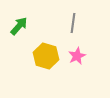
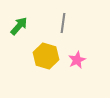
gray line: moved 10 px left
pink star: moved 4 px down
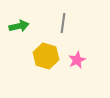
green arrow: rotated 36 degrees clockwise
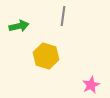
gray line: moved 7 px up
pink star: moved 14 px right, 25 px down
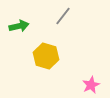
gray line: rotated 30 degrees clockwise
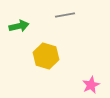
gray line: moved 2 px right, 1 px up; rotated 42 degrees clockwise
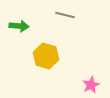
gray line: rotated 24 degrees clockwise
green arrow: rotated 18 degrees clockwise
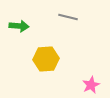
gray line: moved 3 px right, 2 px down
yellow hexagon: moved 3 px down; rotated 20 degrees counterclockwise
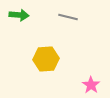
green arrow: moved 11 px up
pink star: rotated 12 degrees counterclockwise
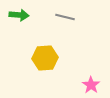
gray line: moved 3 px left
yellow hexagon: moved 1 px left, 1 px up
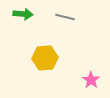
green arrow: moved 4 px right, 1 px up
pink star: moved 5 px up
